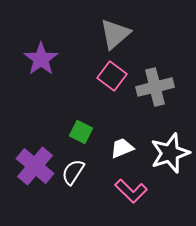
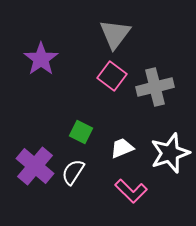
gray triangle: rotated 12 degrees counterclockwise
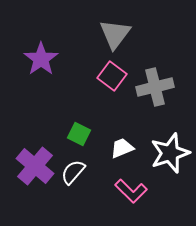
green square: moved 2 px left, 2 px down
white semicircle: rotated 8 degrees clockwise
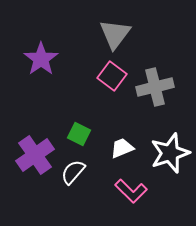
purple cross: moved 11 px up; rotated 15 degrees clockwise
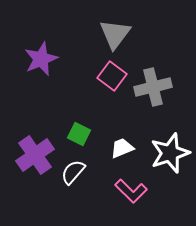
purple star: rotated 12 degrees clockwise
gray cross: moved 2 px left
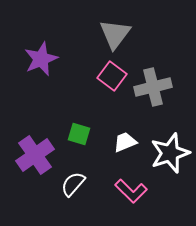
green square: rotated 10 degrees counterclockwise
white trapezoid: moved 3 px right, 6 px up
white semicircle: moved 12 px down
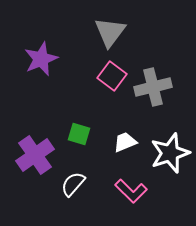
gray triangle: moved 5 px left, 2 px up
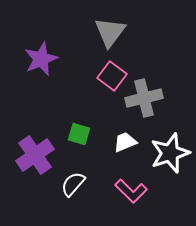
gray cross: moved 9 px left, 11 px down
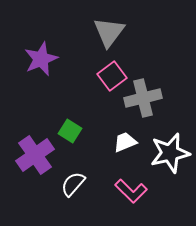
gray triangle: moved 1 px left
pink square: rotated 16 degrees clockwise
gray cross: moved 1 px left
green square: moved 9 px left, 3 px up; rotated 15 degrees clockwise
white star: rotated 6 degrees clockwise
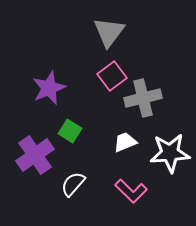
purple star: moved 8 px right, 29 px down
white star: rotated 9 degrees clockwise
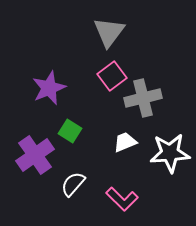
pink L-shape: moved 9 px left, 8 px down
